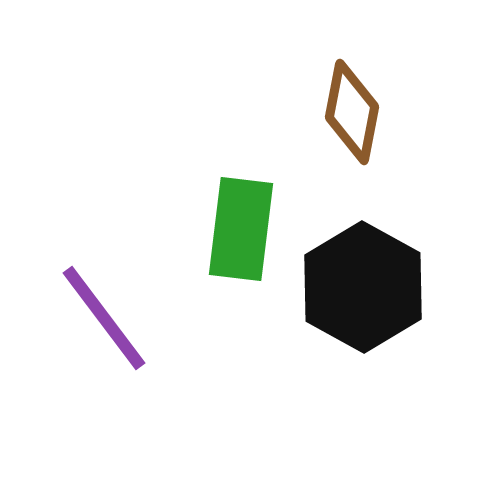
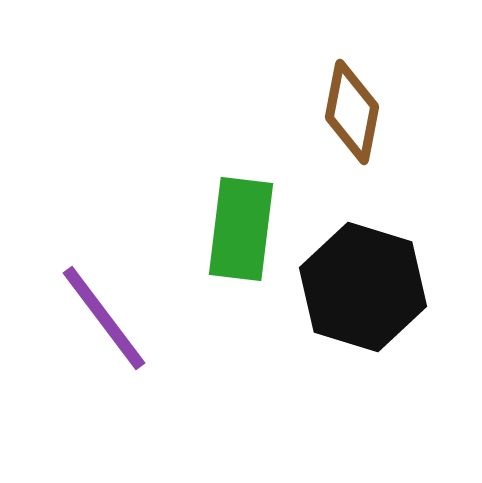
black hexagon: rotated 12 degrees counterclockwise
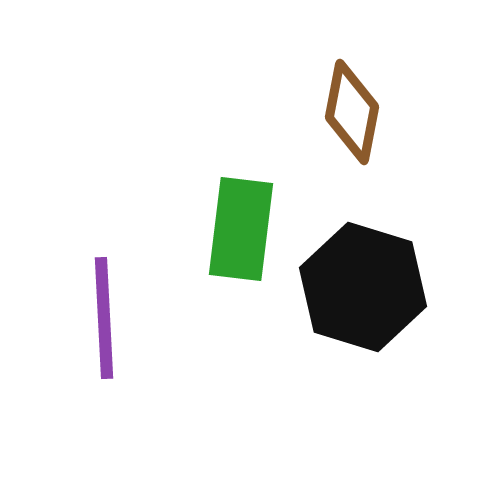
purple line: rotated 34 degrees clockwise
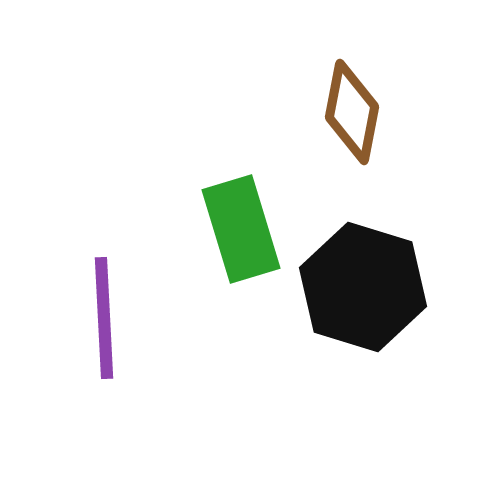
green rectangle: rotated 24 degrees counterclockwise
